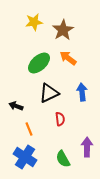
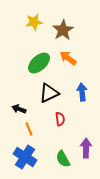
black arrow: moved 3 px right, 3 px down
purple arrow: moved 1 px left, 1 px down
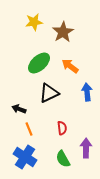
brown star: moved 2 px down
orange arrow: moved 2 px right, 8 px down
blue arrow: moved 5 px right
red semicircle: moved 2 px right, 9 px down
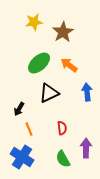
orange arrow: moved 1 px left, 1 px up
black arrow: rotated 80 degrees counterclockwise
blue cross: moved 3 px left
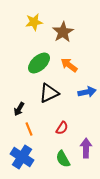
blue arrow: rotated 84 degrees clockwise
red semicircle: rotated 40 degrees clockwise
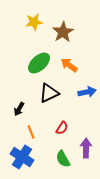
orange line: moved 2 px right, 3 px down
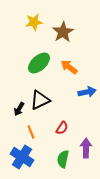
orange arrow: moved 2 px down
black triangle: moved 9 px left, 7 px down
green semicircle: rotated 42 degrees clockwise
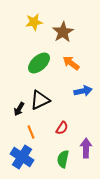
orange arrow: moved 2 px right, 4 px up
blue arrow: moved 4 px left, 1 px up
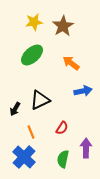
brown star: moved 6 px up
green ellipse: moved 7 px left, 8 px up
black arrow: moved 4 px left
blue cross: moved 2 px right; rotated 10 degrees clockwise
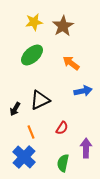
green semicircle: moved 4 px down
